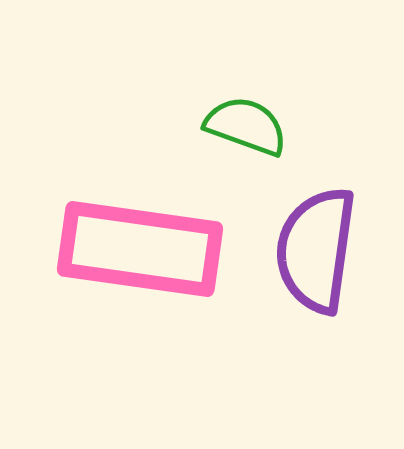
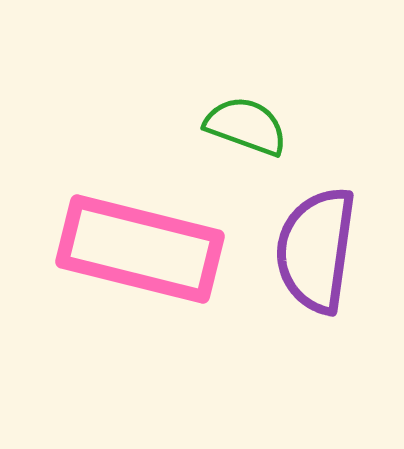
pink rectangle: rotated 6 degrees clockwise
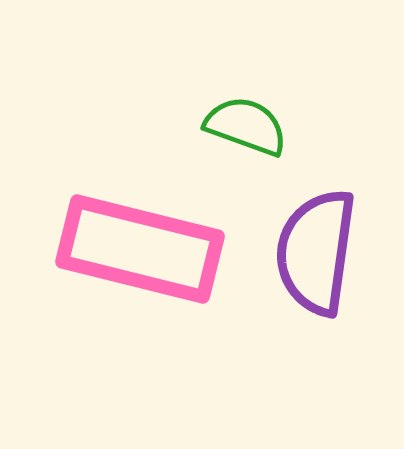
purple semicircle: moved 2 px down
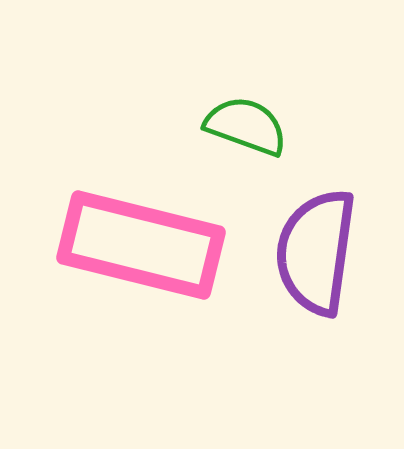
pink rectangle: moved 1 px right, 4 px up
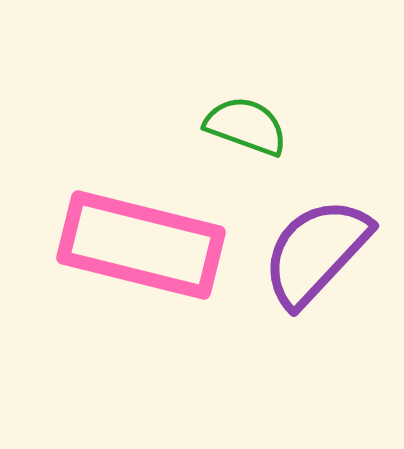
purple semicircle: rotated 35 degrees clockwise
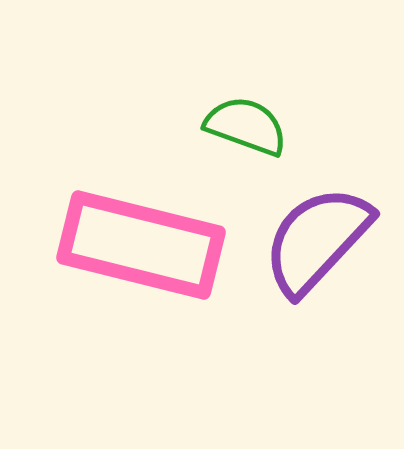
purple semicircle: moved 1 px right, 12 px up
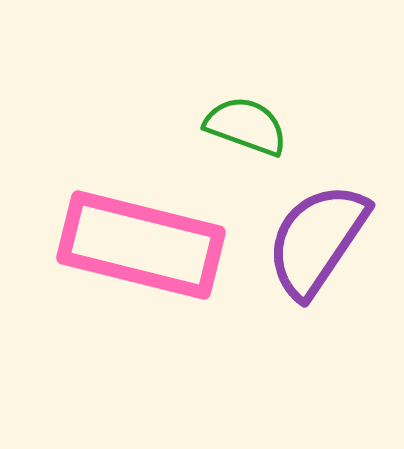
purple semicircle: rotated 9 degrees counterclockwise
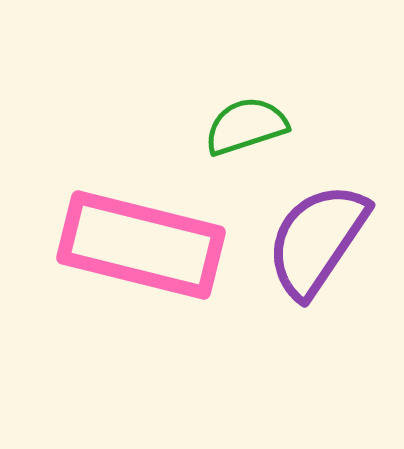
green semicircle: rotated 38 degrees counterclockwise
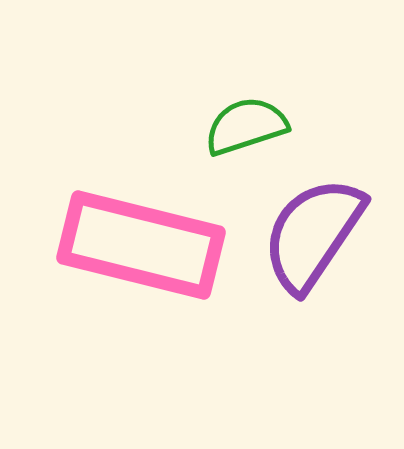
purple semicircle: moved 4 px left, 6 px up
